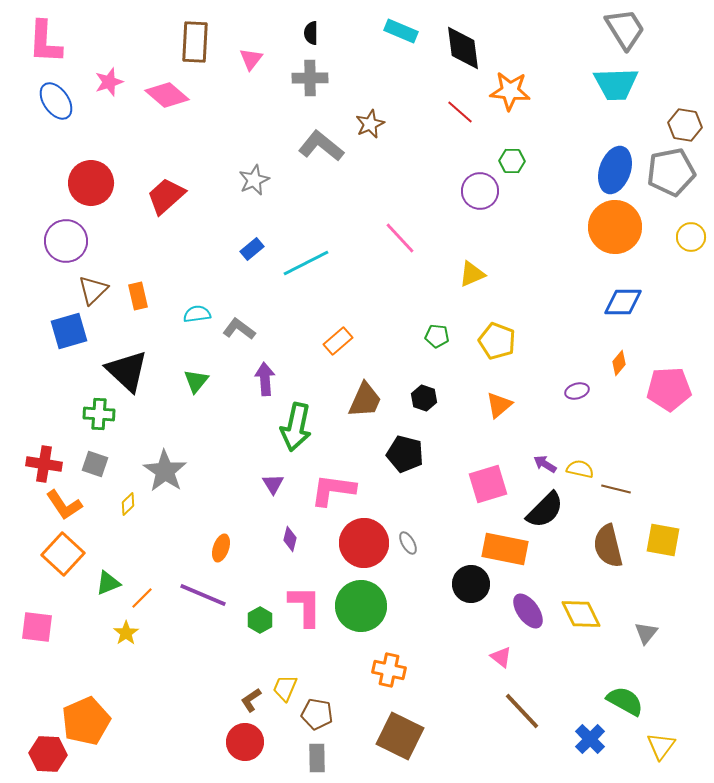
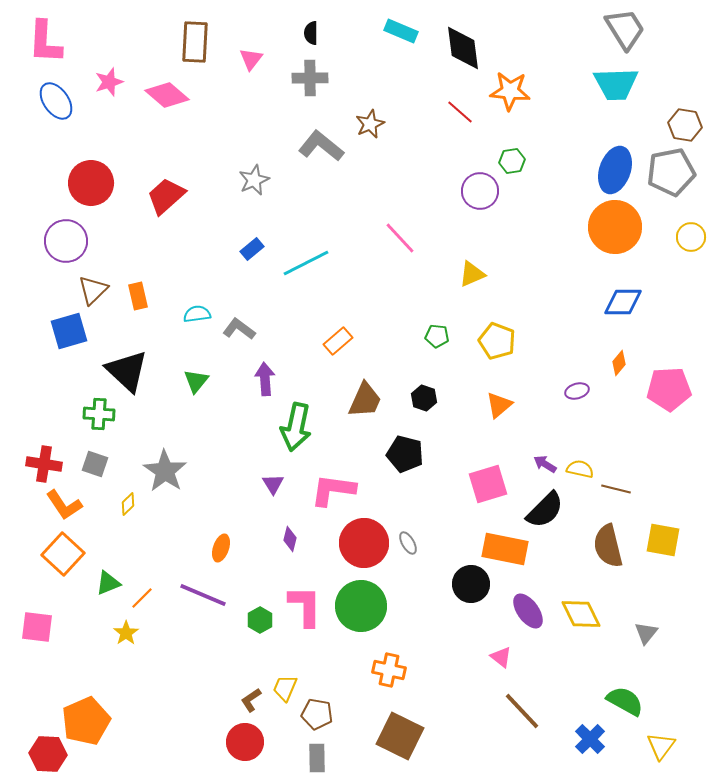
green hexagon at (512, 161): rotated 10 degrees counterclockwise
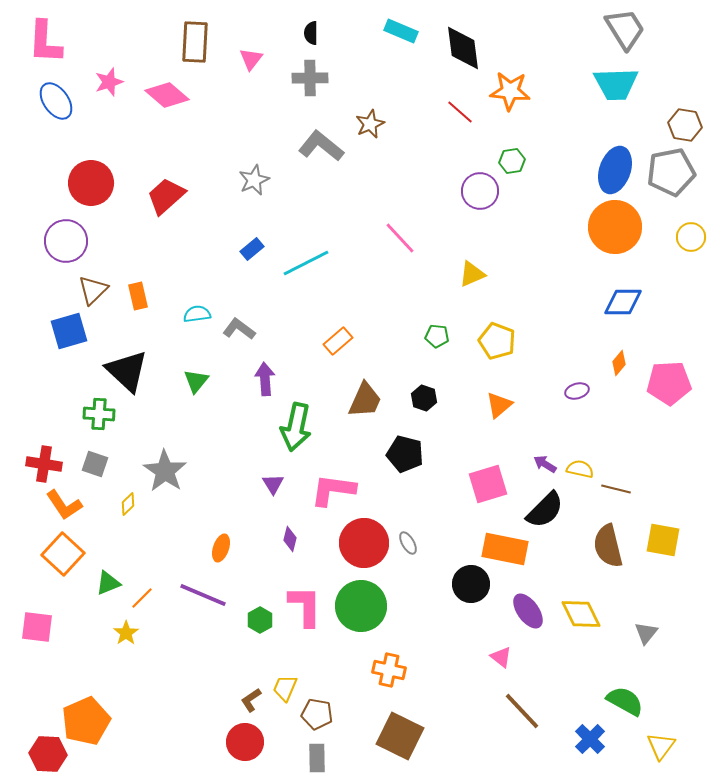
pink pentagon at (669, 389): moved 6 px up
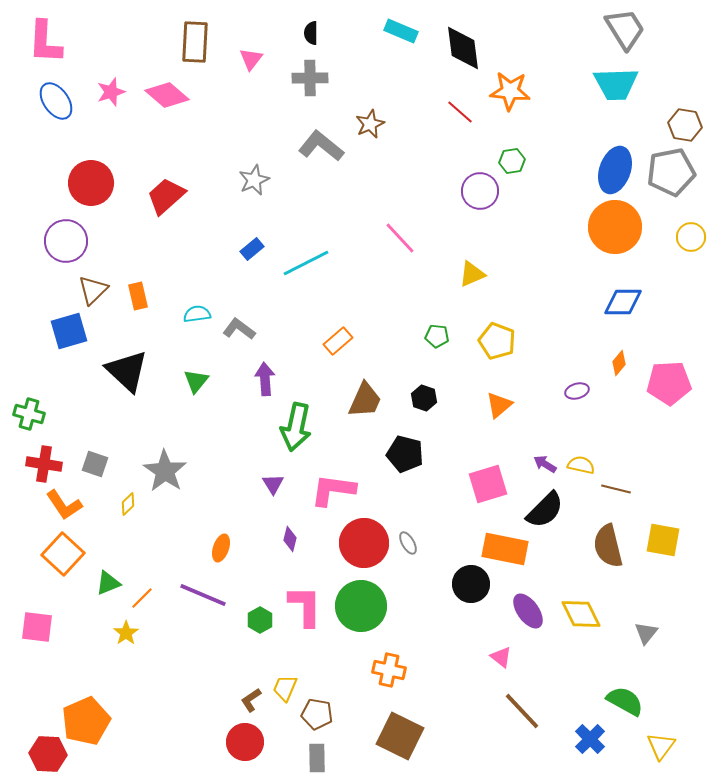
pink star at (109, 82): moved 2 px right, 10 px down
green cross at (99, 414): moved 70 px left; rotated 12 degrees clockwise
yellow semicircle at (580, 469): moved 1 px right, 4 px up
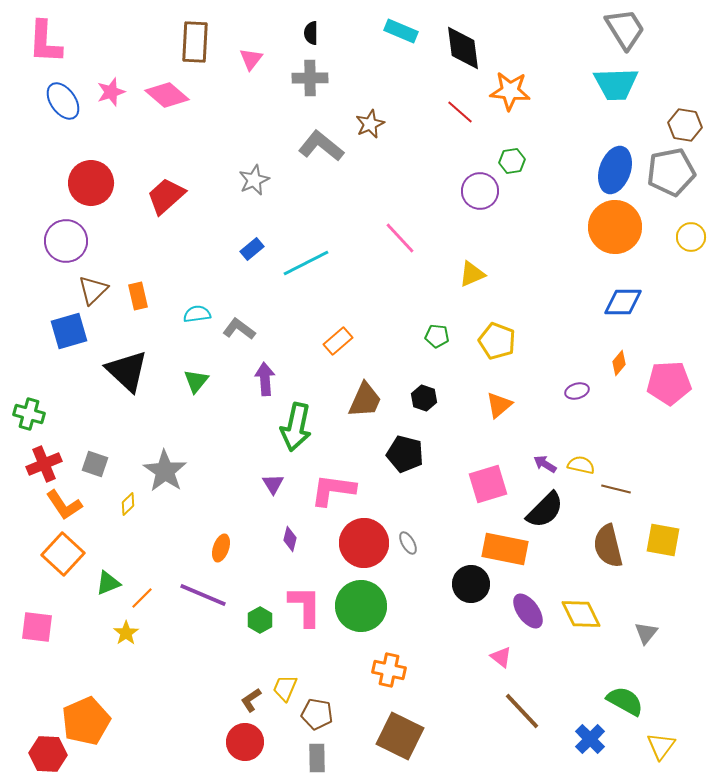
blue ellipse at (56, 101): moved 7 px right
red cross at (44, 464): rotated 32 degrees counterclockwise
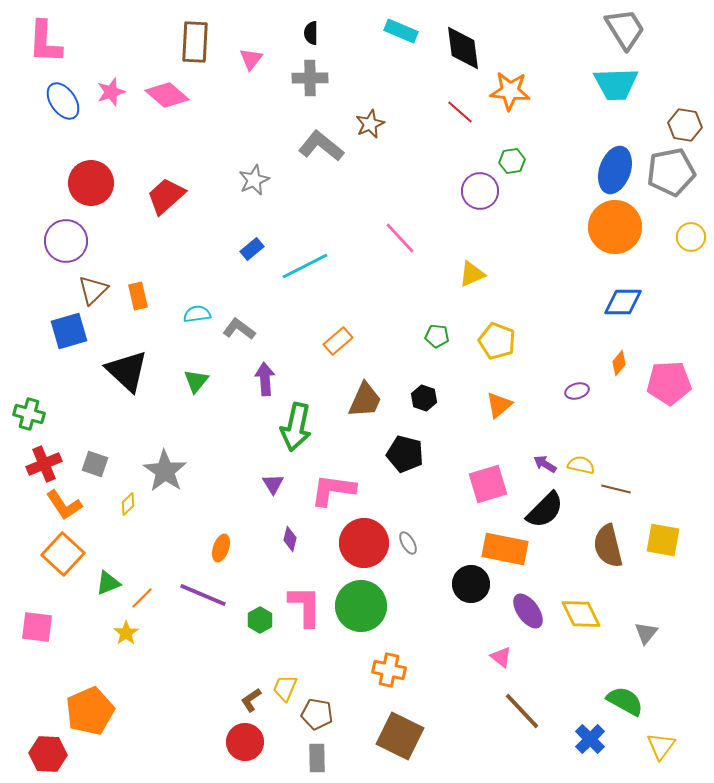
cyan line at (306, 263): moved 1 px left, 3 px down
orange pentagon at (86, 721): moved 4 px right, 10 px up
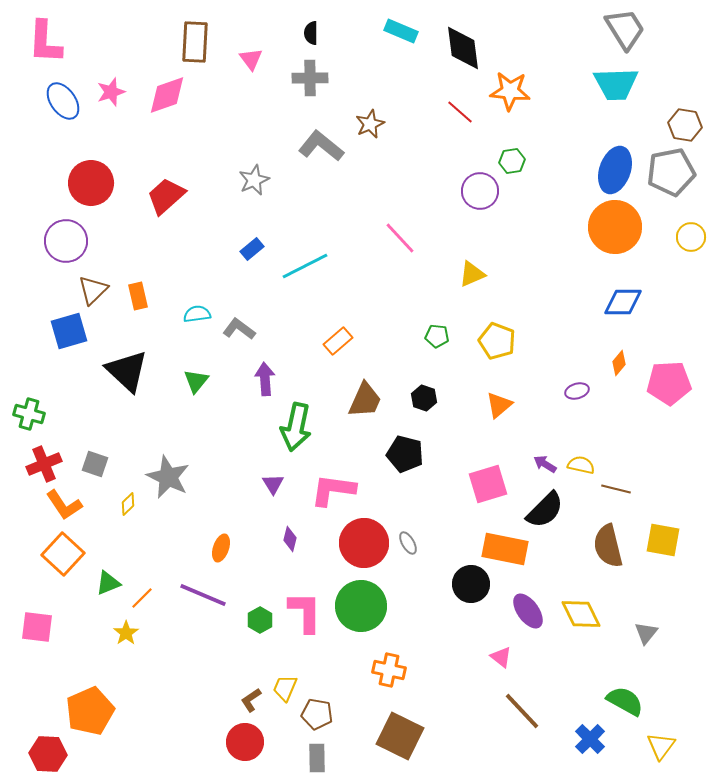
pink triangle at (251, 59): rotated 15 degrees counterclockwise
pink diamond at (167, 95): rotated 60 degrees counterclockwise
gray star at (165, 471): moved 3 px right, 6 px down; rotated 9 degrees counterclockwise
pink L-shape at (305, 606): moved 6 px down
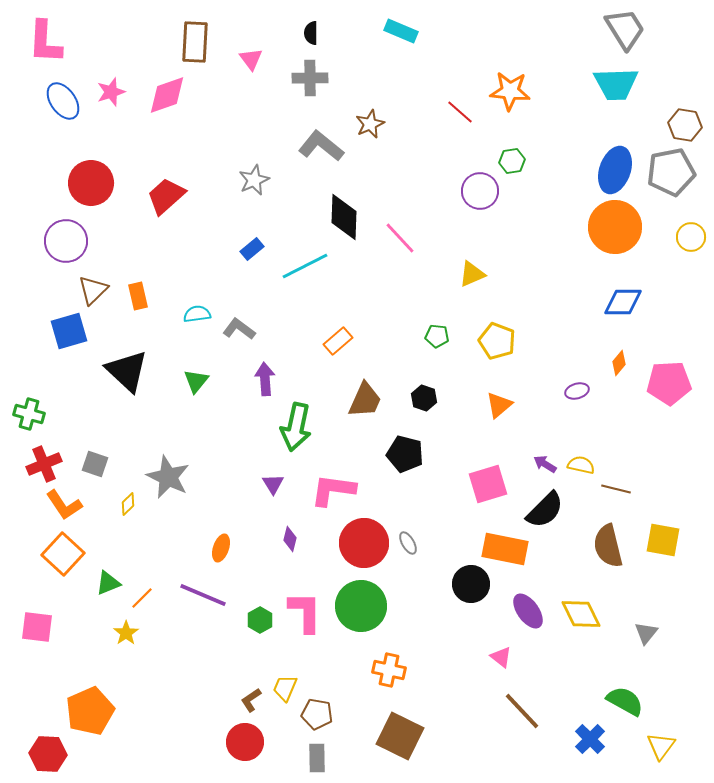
black diamond at (463, 48): moved 119 px left, 169 px down; rotated 9 degrees clockwise
